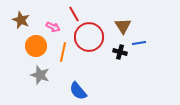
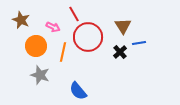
red circle: moved 1 px left
black cross: rotated 32 degrees clockwise
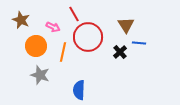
brown triangle: moved 3 px right, 1 px up
blue line: rotated 16 degrees clockwise
blue semicircle: moved 1 px right, 1 px up; rotated 42 degrees clockwise
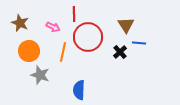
red line: rotated 28 degrees clockwise
brown star: moved 1 px left, 3 px down
orange circle: moved 7 px left, 5 px down
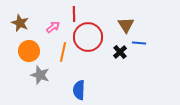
pink arrow: rotated 64 degrees counterclockwise
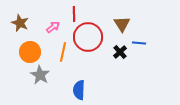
brown triangle: moved 4 px left, 1 px up
orange circle: moved 1 px right, 1 px down
gray star: rotated 12 degrees clockwise
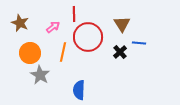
orange circle: moved 1 px down
